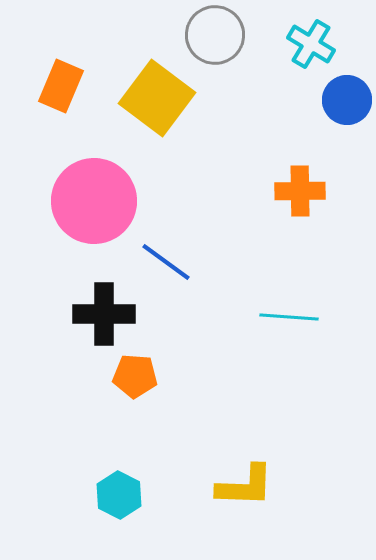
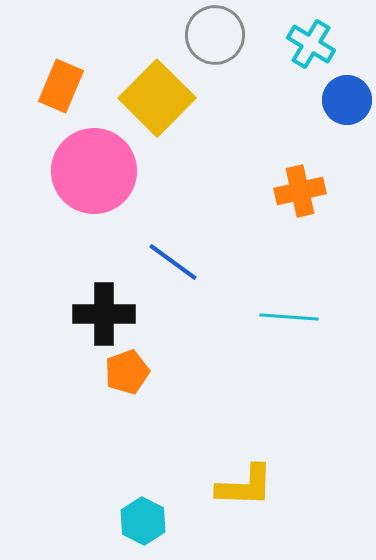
yellow square: rotated 8 degrees clockwise
orange cross: rotated 12 degrees counterclockwise
pink circle: moved 30 px up
blue line: moved 7 px right
orange pentagon: moved 8 px left, 4 px up; rotated 24 degrees counterclockwise
cyan hexagon: moved 24 px right, 26 px down
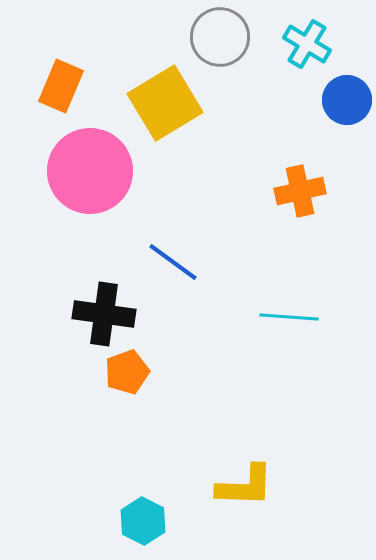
gray circle: moved 5 px right, 2 px down
cyan cross: moved 4 px left
yellow square: moved 8 px right, 5 px down; rotated 14 degrees clockwise
pink circle: moved 4 px left
black cross: rotated 8 degrees clockwise
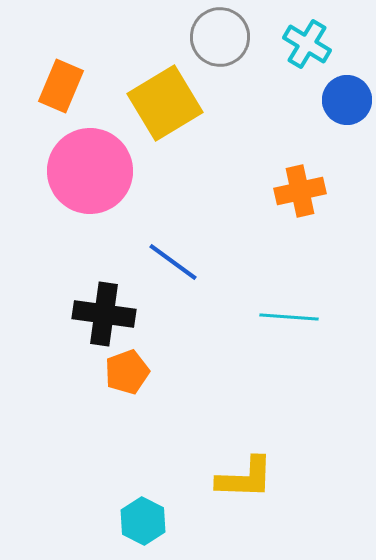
yellow L-shape: moved 8 px up
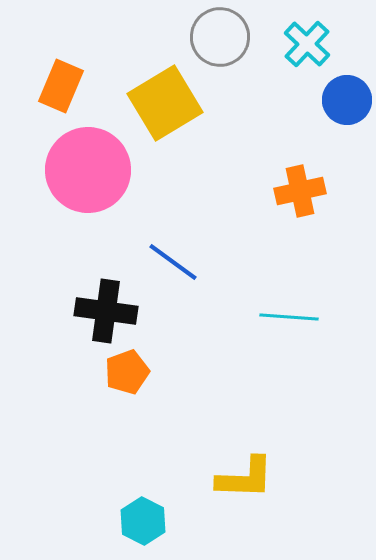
cyan cross: rotated 12 degrees clockwise
pink circle: moved 2 px left, 1 px up
black cross: moved 2 px right, 3 px up
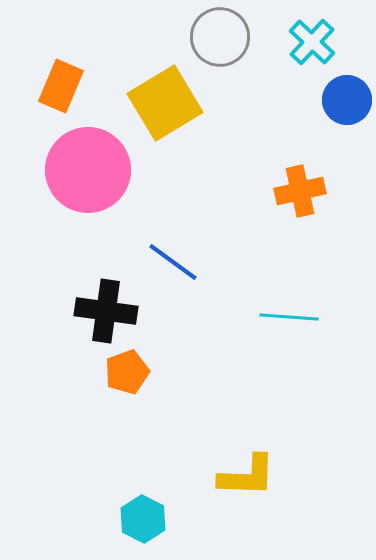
cyan cross: moved 5 px right, 2 px up
yellow L-shape: moved 2 px right, 2 px up
cyan hexagon: moved 2 px up
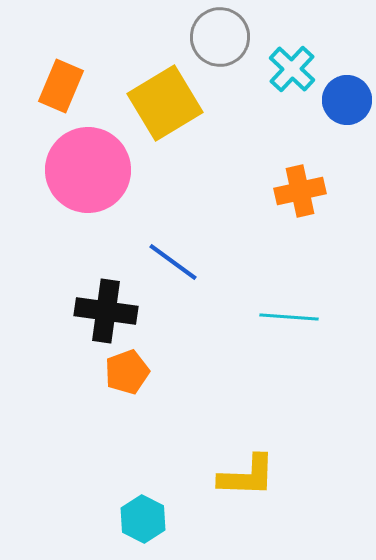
cyan cross: moved 20 px left, 27 px down
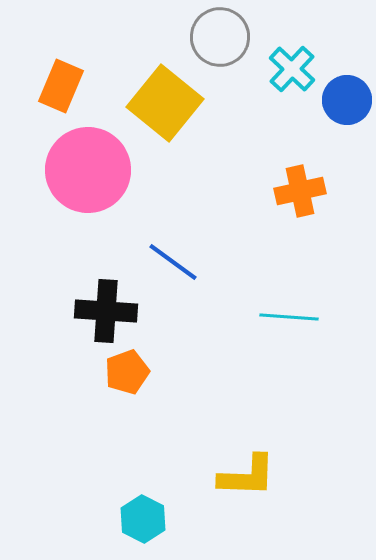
yellow square: rotated 20 degrees counterclockwise
black cross: rotated 4 degrees counterclockwise
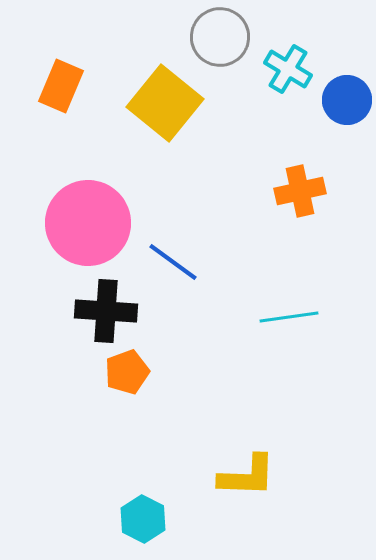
cyan cross: moved 4 px left; rotated 12 degrees counterclockwise
pink circle: moved 53 px down
cyan line: rotated 12 degrees counterclockwise
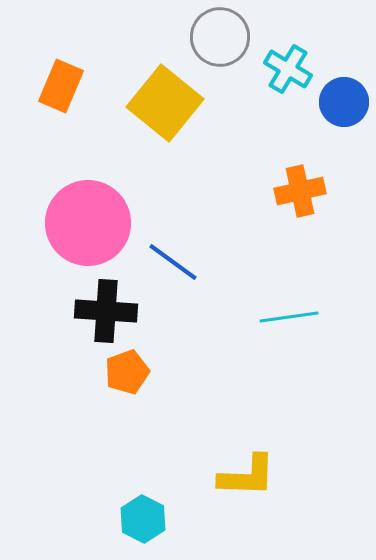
blue circle: moved 3 px left, 2 px down
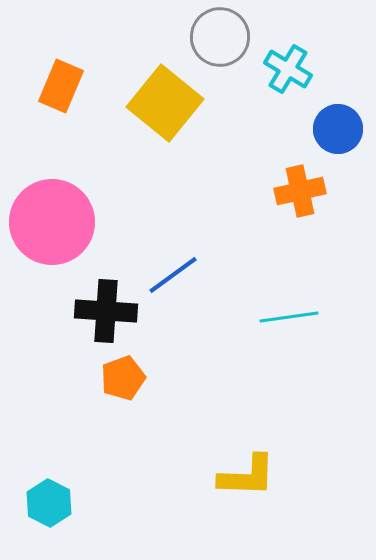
blue circle: moved 6 px left, 27 px down
pink circle: moved 36 px left, 1 px up
blue line: moved 13 px down; rotated 72 degrees counterclockwise
orange pentagon: moved 4 px left, 6 px down
cyan hexagon: moved 94 px left, 16 px up
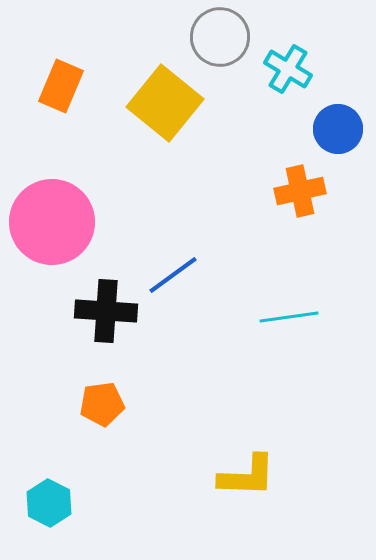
orange pentagon: moved 21 px left, 26 px down; rotated 12 degrees clockwise
